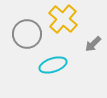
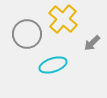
gray arrow: moved 1 px left, 1 px up
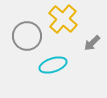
gray circle: moved 2 px down
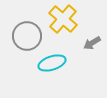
gray arrow: rotated 12 degrees clockwise
cyan ellipse: moved 1 px left, 2 px up
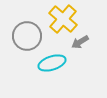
gray arrow: moved 12 px left, 1 px up
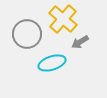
gray circle: moved 2 px up
